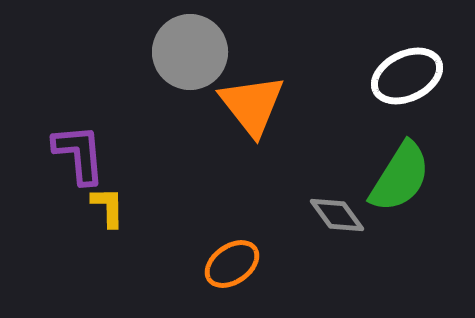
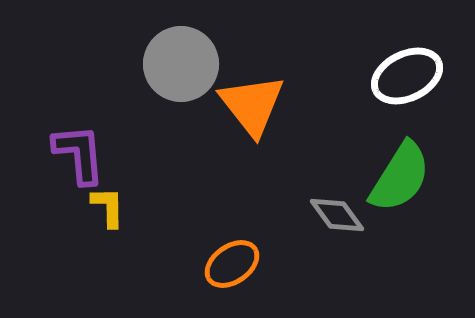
gray circle: moved 9 px left, 12 px down
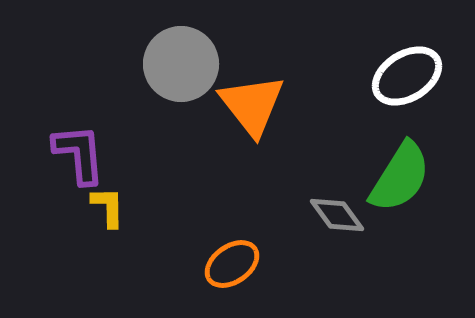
white ellipse: rotated 6 degrees counterclockwise
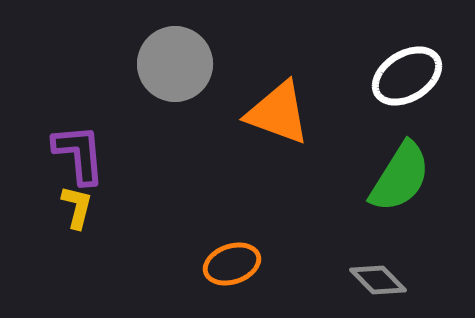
gray circle: moved 6 px left
orange triangle: moved 26 px right, 8 px down; rotated 32 degrees counterclockwise
yellow L-shape: moved 31 px left; rotated 15 degrees clockwise
gray diamond: moved 41 px right, 65 px down; rotated 8 degrees counterclockwise
orange ellipse: rotated 16 degrees clockwise
